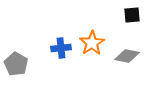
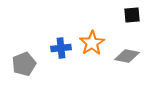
gray pentagon: moved 8 px right; rotated 20 degrees clockwise
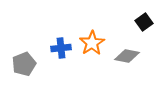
black square: moved 12 px right, 7 px down; rotated 30 degrees counterclockwise
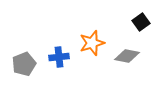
black square: moved 3 px left
orange star: rotated 15 degrees clockwise
blue cross: moved 2 px left, 9 px down
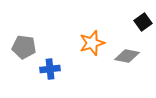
black square: moved 2 px right
blue cross: moved 9 px left, 12 px down
gray pentagon: moved 17 px up; rotated 30 degrees clockwise
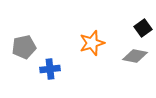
black square: moved 6 px down
gray pentagon: rotated 20 degrees counterclockwise
gray diamond: moved 8 px right
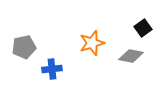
gray diamond: moved 4 px left
blue cross: moved 2 px right
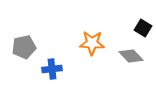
black square: rotated 24 degrees counterclockwise
orange star: rotated 20 degrees clockwise
gray diamond: rotated 35 degrees clockwise
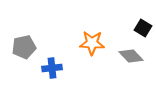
blue cross: moved 1 px up
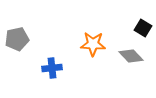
orange star: moved 1 px right, 1 px down
gray pentagon: moved 7 px left, 8 px up
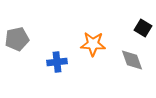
gray diamond: moved 1 px right, 4 px down; rotated 25 degrees clockwise
blue cross: moved 5 px right, 6 px up
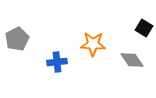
black square: moved 1 px right
gray pentagon: rotated 15 degrees counterclockwise
gray diamond: rotated 15 degrees counterclockwise
